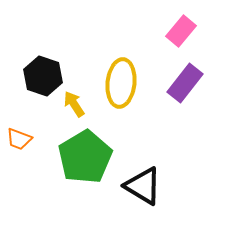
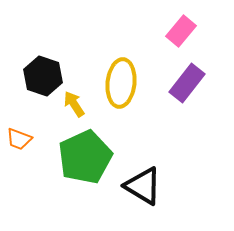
purple rectangle: moved 2 px right
green pentagon: rotated 6 degrees clockwise
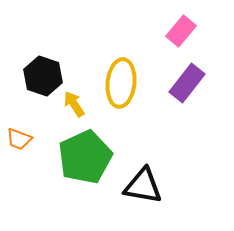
black triangle: rotated 21 degrees counterclockwise
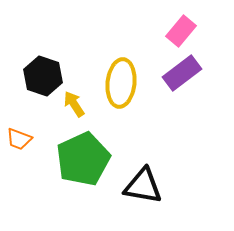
purple rectangle: moved 5 px left, 10 px up; rotated 15 degrees clockwise
green pentagon: moved 2 px left, 2 px down
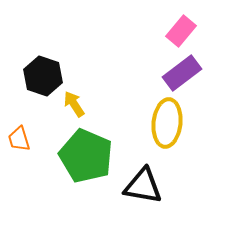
yellow ellipse: moved 46 px right, 40 px down
orange trapezoid: rotated 52 degrees clockwise
green pentagon: moved 3 px right, 3 px up; rotated 24 degrees counterclockwise
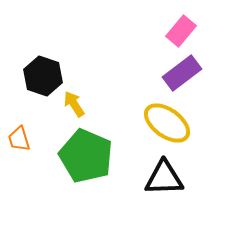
yellow ellipse: rotated 60 degrees counterclockwise
black triangle: moved 21 px right, 8 px up; rotated 12 degrees counterclockwise
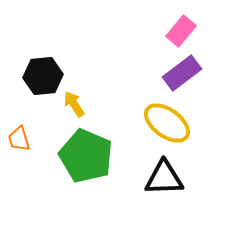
black hexagon: rotated 24 degrees counterclockwise
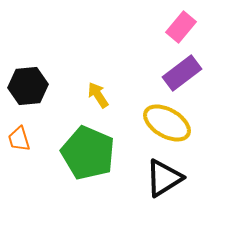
pink rectangle: moved 4 px up
black hexagon: moved 15 px left, 10 px down
yellow arrow: moved 24 px right, 9 px up
yellow ellipse: rotated 6 degrees counterclockwise
green pentagon: moved 2 px right, 3 px up
black triangle: rotated 30 degrees counterclockwise
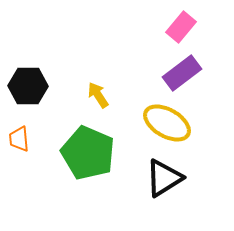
black hexagon: rotated 6 degrees clockwise
orange trapezoid: rotated 12 degrees clockwise
